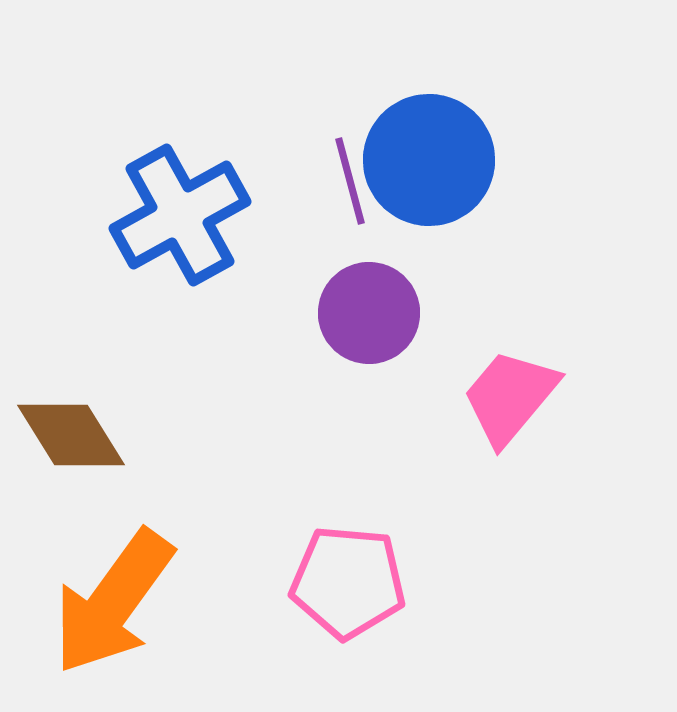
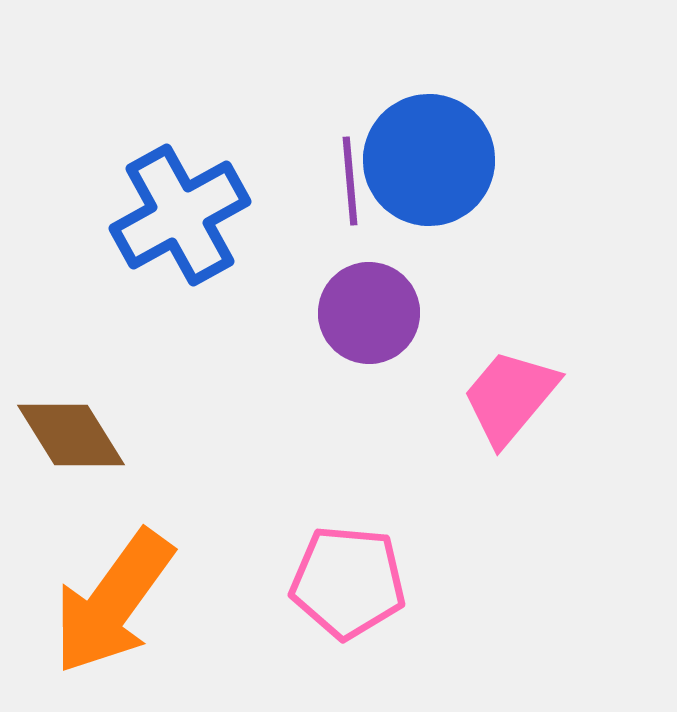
purple line: rotated 10 degrees clockwise
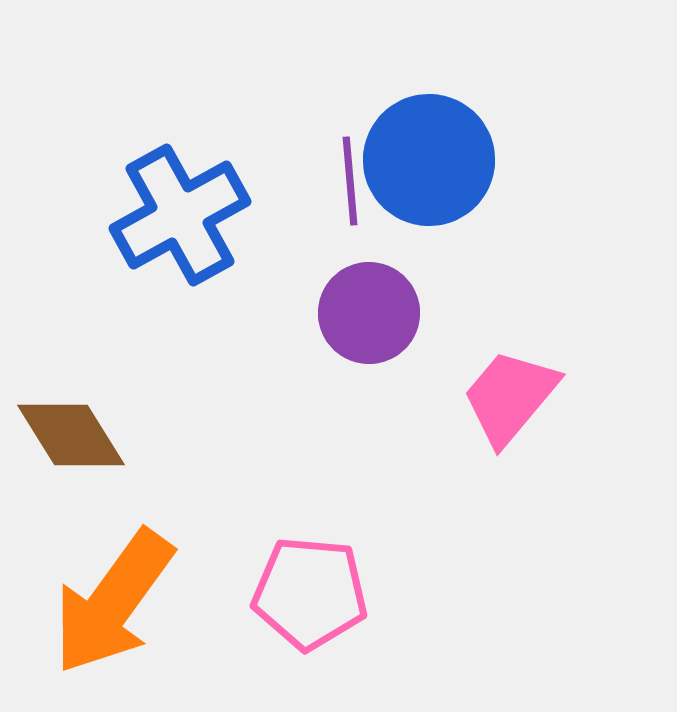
pink pentagon: moved 38 px left, 11 px down
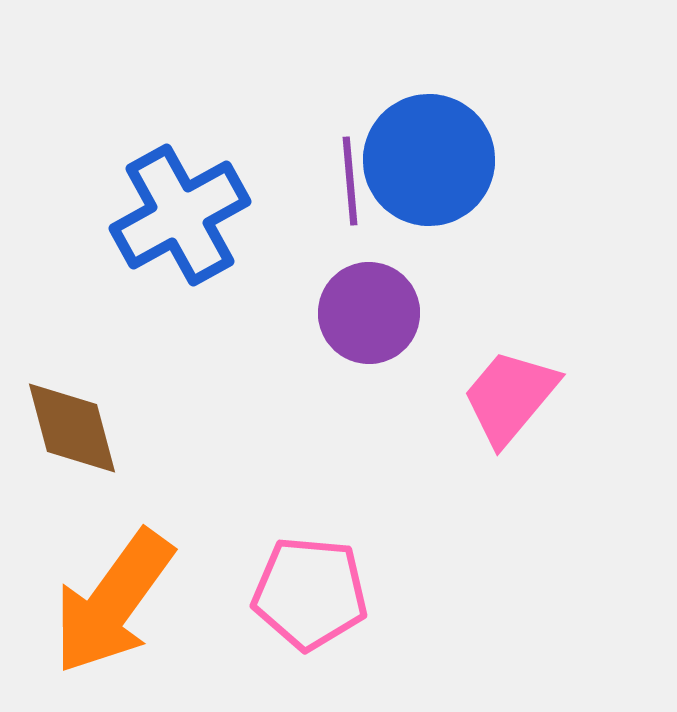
brown diamond: moved 1 px right, 7 px up; rotated 17 degrees clockwise
